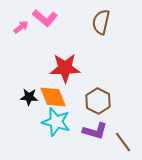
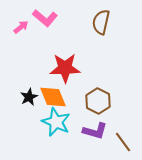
black star: rotated 30 degrees counterclockwise
cyan star: rotated 8 degrees clockwise
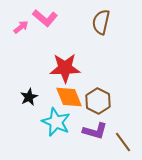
orange diamond: moved 16 px right
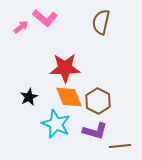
cyan star: moved 2 px down
brown line: moved 3 px left, 4 px down; rotated 60 degrees counterclockwise
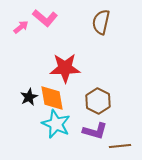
orange diamond: moved 17 px left, 1 px down; rotated 12 degrees clockwise
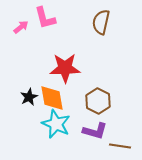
pink L-shape: rotated 35 degrees clockwise
brown line: rotated 15 degrees clockwise
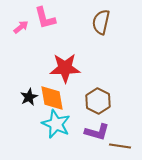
purple L-shape: moved 2 px right, 1 px down
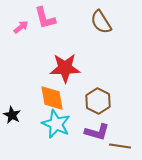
brown semicircle: rotated 45 degrees counterclockwise
black star: moved 17 px left, 18 px down; rotated 18 degrees counterclockwise
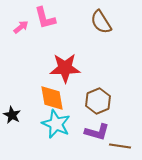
brown hexagon: rotated 10 degrees clockwise
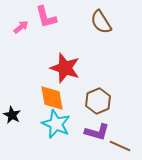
pink L-shape: moved 1 px right, 1 px up
red star: rotated 20 degrees clockwise
brown line: rotated 15 degrees clockwise
